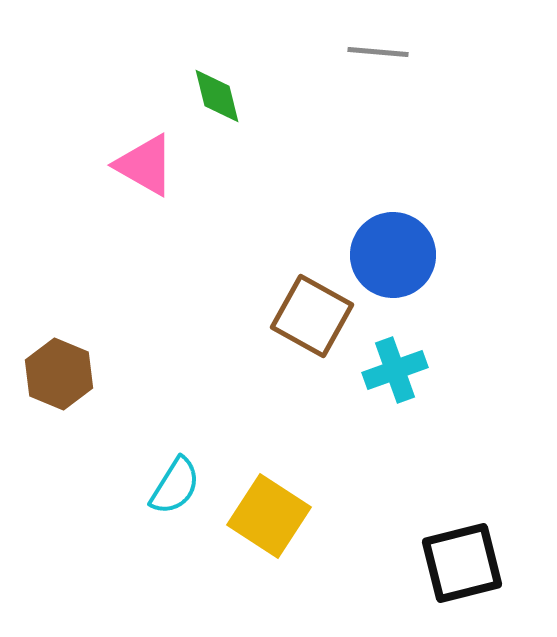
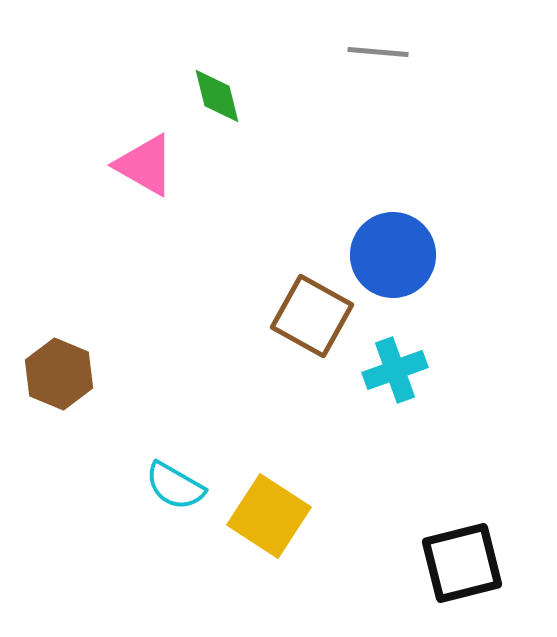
cyan semicircle: rotated 88 degrees clockwise
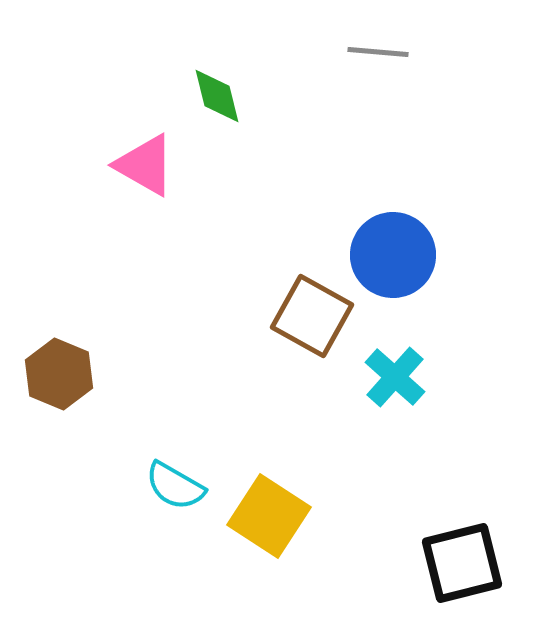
cyan cross: moved 7 px down; rotated 28 degrees counterclockwise
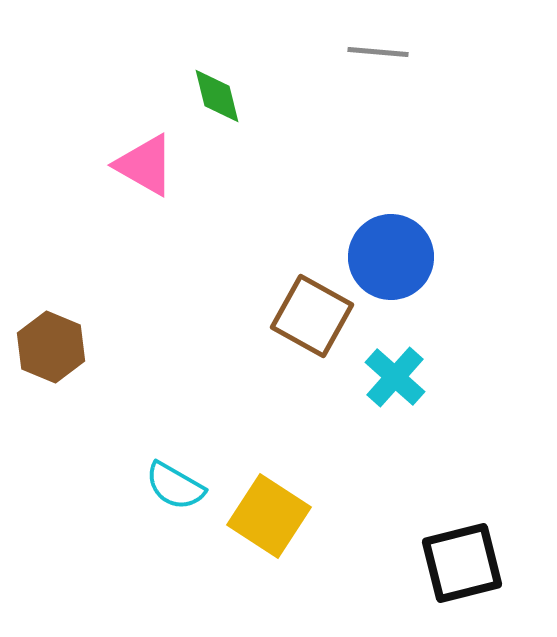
blue circle: moved 2 px left, 2 px down
brown hexagon: moved 8 px left, 27 px up
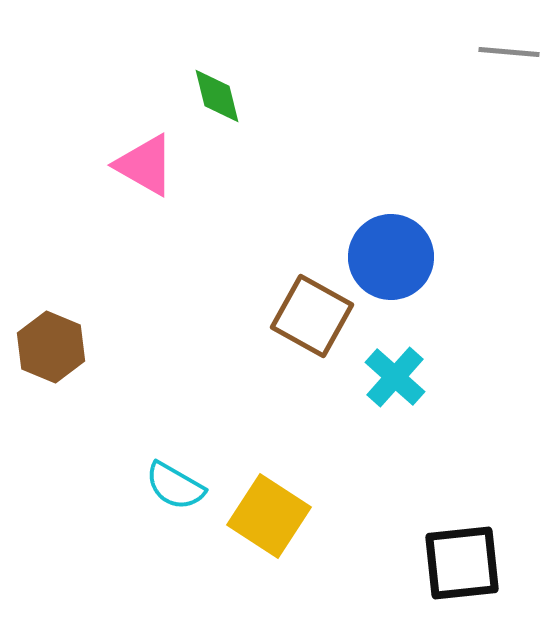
gray line: moved 131 px right
black square: rotated 8 degrees clockwise
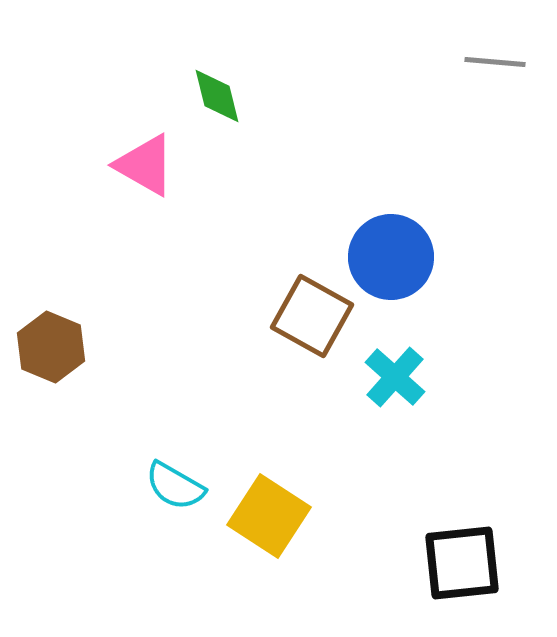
gray line: moved 14 px left, 10 px down
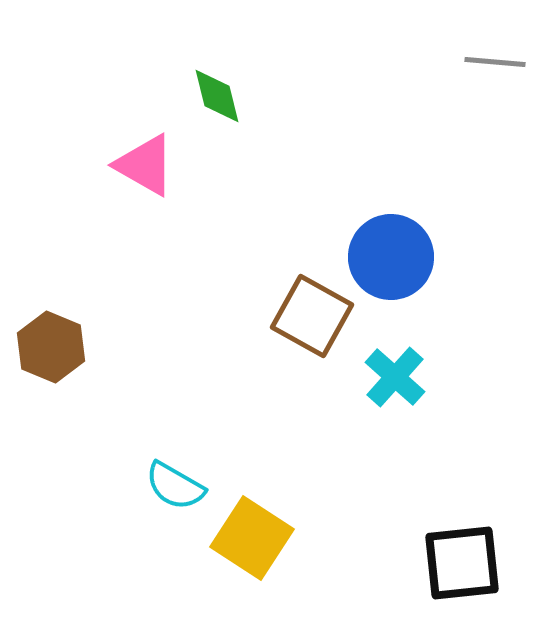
yellow square: moved 17 px left, 22 px down
